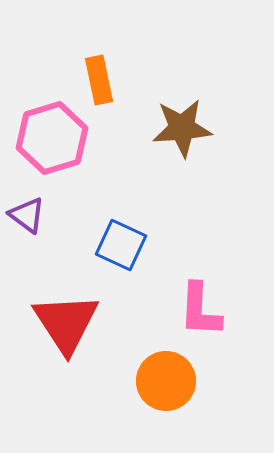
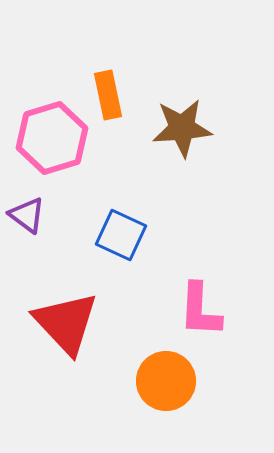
orange rectangle: moved 9 px right, 15 px down
blue square: moved 10 px up
red triangle: rotated 10 degrees counterclockwise
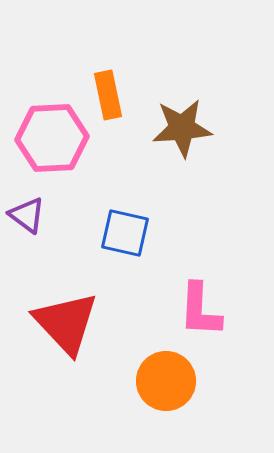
pink hexagon: rotated 14 degrees clockwise
blue square: moved 4 px right, 2 px up; rotated 12 degrees counterclockwise
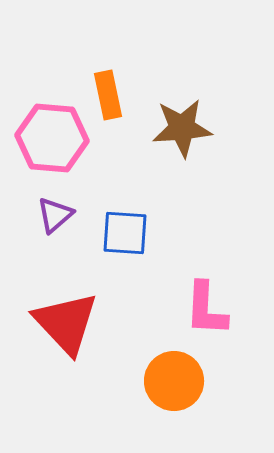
pink hexagon: rotated 8 degrees clockwise
purple triangle: moved 28 px right; rotated 42 degrees clockwise
blue square: rotated 9 degrees counterclockwise
pink L-shape: moved 6 px right, 1 px up
orange circle: moved 8 px right
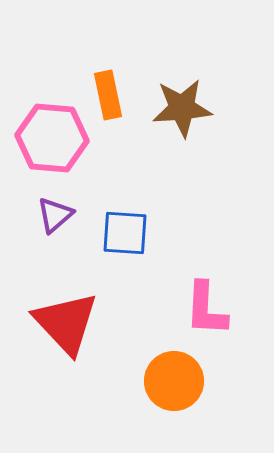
brown star: moved 20 px up
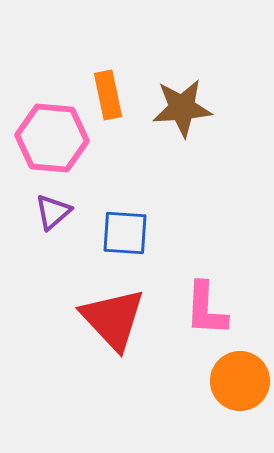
purple triangle: moved 2 px left, 3 px up
red triangle: moved 47 px right, 4 px up
orange circle: moved 66 px right
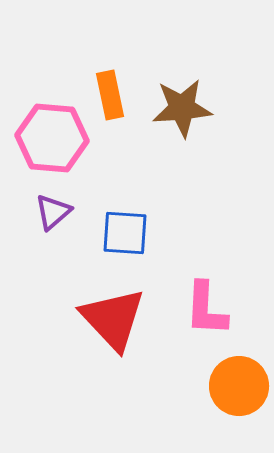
orange rectangle: moved 2 px right
orange circle: moved 1 px left, 5 px down
